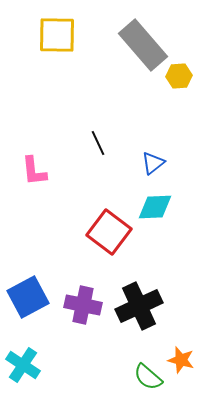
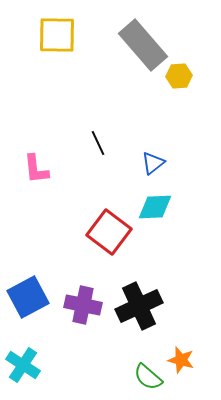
pink L-shape: moved 2 px right, 2 px up
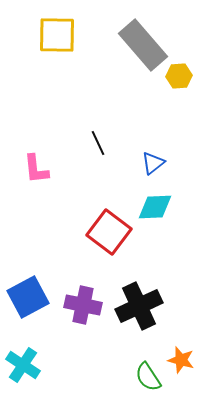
green semicircle: rotated 16 degrees clockwise
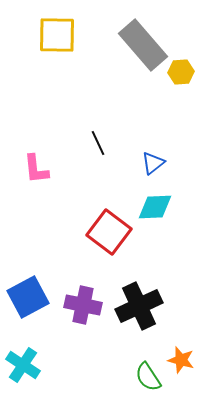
yellow hexagon: moved 2 px right, 4 px up
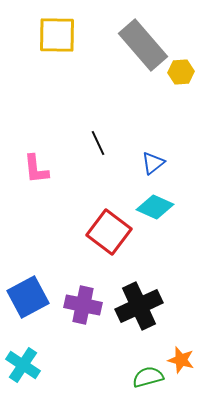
cyan diamond: rotated 27 degrees clockwise
green semicircle: rotated 108 degrees clockwise
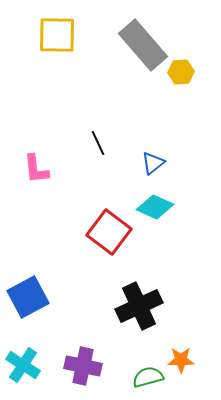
purple cross: moved 61 px down
orange star: rotated 16 degrees counterclockwise
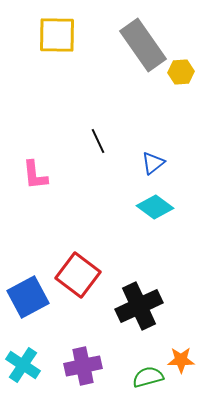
gray rectangle: rotated 6 degrees clockwise
black line: moved 2 px up
pink L-shape: moved 1 px left, 6 px down
cyan diamond: rotated 12 degrees clockwise
red square: moved 31 px left, 43 px down
purple cross: rotated 24 degrees counterclockwise
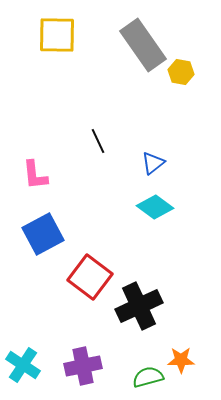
yellow hexagon: rotated 15 degrees clockwise
red square: moved 12 px right, 2 px down
blue square: moved 15 px right, 63 px up
